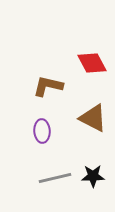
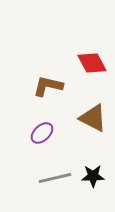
purple ellipse: moved 2 px down; rotated 50 degrees clockwise
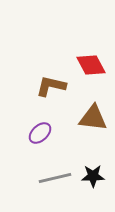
red diamond: moved 1 px left, 2 px down
brown L-shape: moved 3 px right
brown triangle: rotated 20 degrees counterclockwise
purple ellipse: moved 2 px left
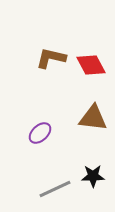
brown L-shape: moved 28 px up
gray line: moved 11 px down; rotated 12 degrees counterclockwise
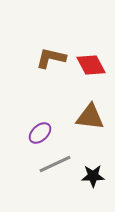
brown triangle: moved 3 px left, 1 px up
gray line: moved 25 px up
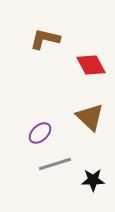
brown L-shape: moved 6 px left, 19 px up
brown triangle: rotated 36 degrees clockwise
gray line: rotated 8 degrees clockwise
black star: moved 4 px down
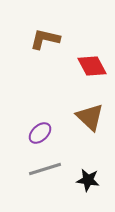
red diamond: moved 1 px right, 1 px down
gray line: moved 10 px left, 5 px down
black star: moved 5 px left; rotated 10 degrees clockwise
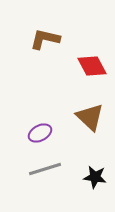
purple ellipse: rotated 15 degrees clockwise
black star: moved 7 px right, 3 px up
